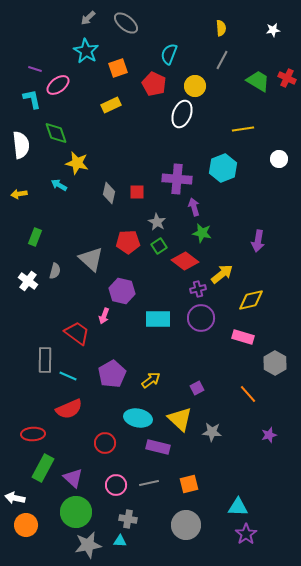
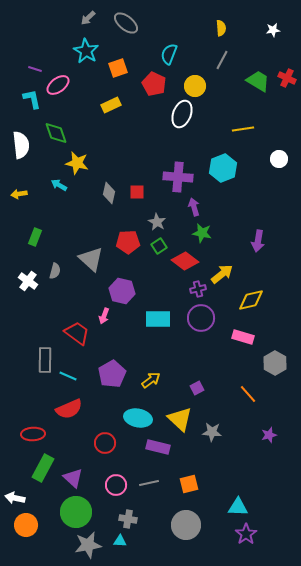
purple cross at (177, 179): moved 1 px right, 2 px up
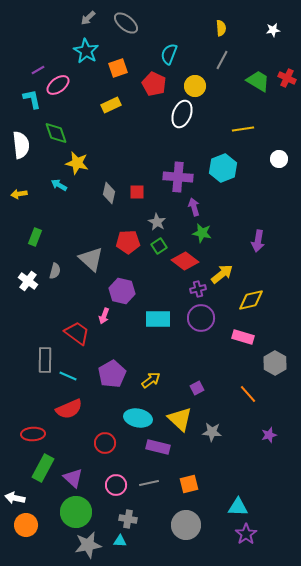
purple line at (35, 69): moved 3 px right, 1 px down; rotated 48 degrees counterclockwise
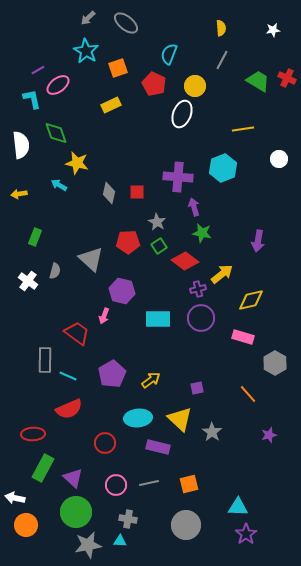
purple square at (197, 388): rotated 16 degrees clockwise
cyan ellipse at (138, 418): rotated 16 degrees counterclockwise
gray star at (212, 432): rotated 30 degrees clockwise
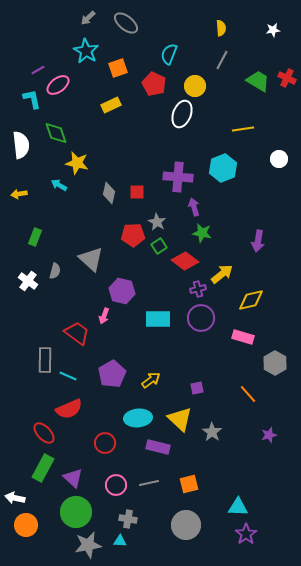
red pentagon at (128, 242): moved 5 px right, 7 px up
red ellipse at (33, 434): moved 11 px right, 1 px up; rotated 50 degrees clockwise
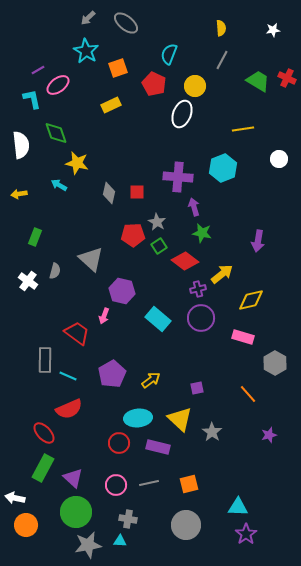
cyan rectangle at (158, 319): rotated 40 degrees clockwise
red circle at (105, 443): moved 14 px right
